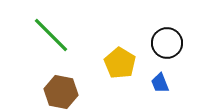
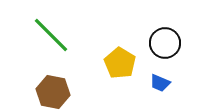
black circle: moved 2 px left
blue trapezoid: rotated 45 degrees counterclockwise
brown hexagon: moved 8 px left
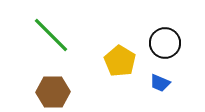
yellow pentagon: moved 2 px up
brown hexagon: rotated 12 degrees counterclockwise
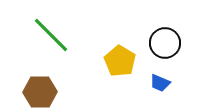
brown hexagon: moved 13 px left
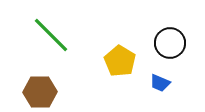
black circle: moved 5 px right
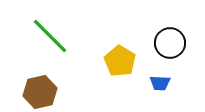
green line: moved 1 px left, 1 px down
blue trapezoid: rotated 20 degrees counterclockwise
brown hexagon: rotated 12 degrees counterclockwise
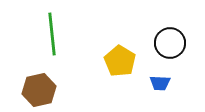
green line: moved 2 px right, 2 px up; rotated 39 degrees clockwise
brown hexagon: moved 1 px left, 2 px up
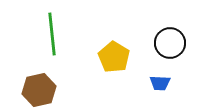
yellow pentagon: moved 6 px left, 4 px up
